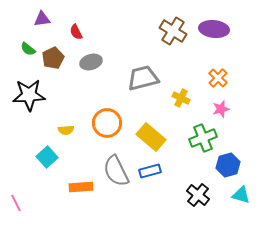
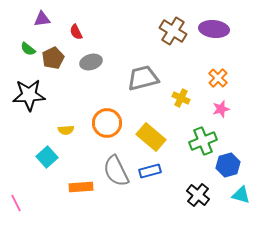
green cross: moved 3 px down
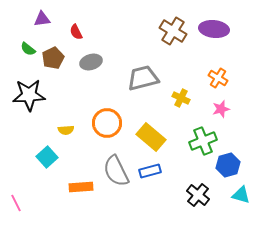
orange cross: rotated 12 degrees counterclockwise
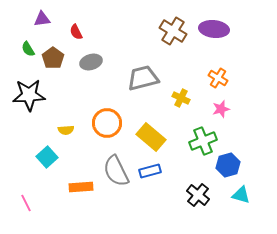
green semicircle: rotated 21 degrees clockwise
brown pentagon: rotated 10 degrees counterclockwise
pink line: moved 10 px right
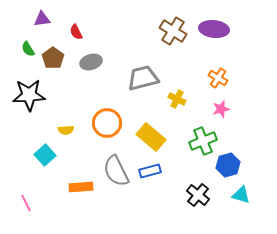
yellow cross: moved 4 px left, 1 px down
cyan square: moved 2 px left, 2 px up
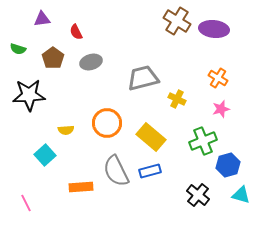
brown cross: moved 4 px right, 10 px up
green semicircle: moved 10 px left; rotated 42 degrees counterclockwise
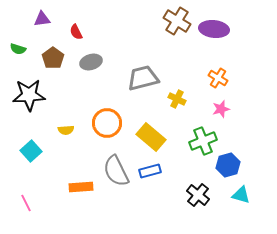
cyan square: moved 14 px left, 4 px up
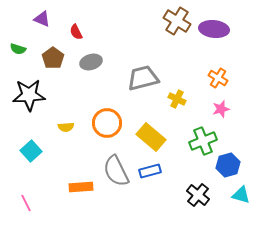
purple triangle: rotated 30 degrees clockwise
yellow semicircle: moved 3 px up
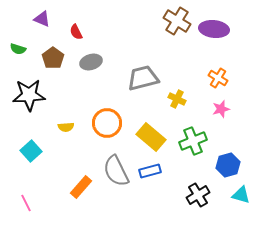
green cross: moved 10 px left
orange rectangle: rotated 45 degrees counterclockwise
black cross: rotated 20 degrees clockwise
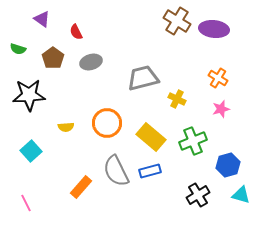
purple triangle: rotated 12 degrees clockwise
